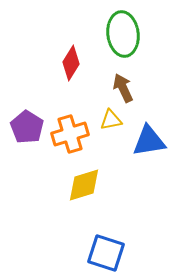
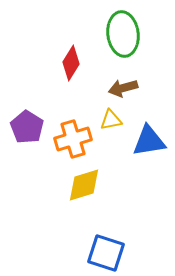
brown arrow: rotated 80 degrees counterclockwise
orange cross: moved 3 px right, 5 px down
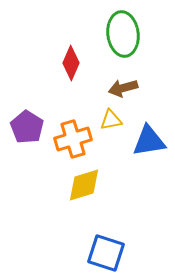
red diamond: rotated 8 degrees counterclockwise
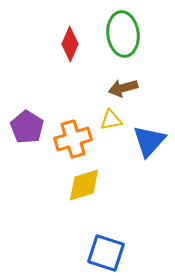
red diamond: moved 1 px left, 19 px up
blue triangle: rotated 39 degrees counterclockwise
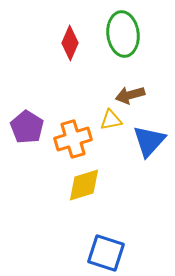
red diamond: moved 1 px up
brown arrow: moved 7 px right, 7 px down
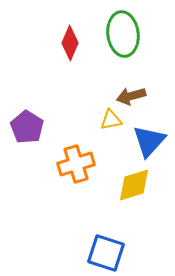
brown arrow: moved 1 px right, 1 px down
orange cross: moved 3 px right, 25 px down
yellow diamond: moved 50 px right
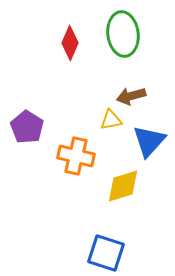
orange cross: moved 8 px up; rotated 30 degrees clockwise
yellow diamond: moved 11 px left, 1 px down
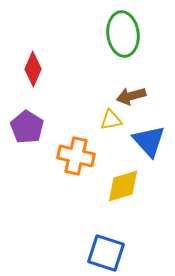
red diamond: moved 37 px left, 26 px down
blue triangle: rotated 24 degrees counterclockwise
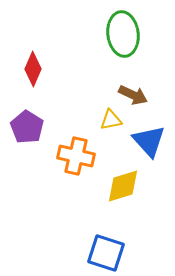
brown arrow: moved 2 px right, 1 px up; rotated 140 degrees counterclockwise
